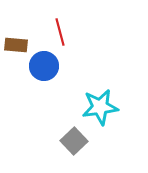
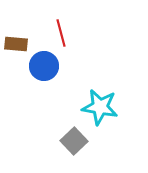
red line: moved 1 px right, 1 px down
brown rectangle: moved 1 px up
cyan star: rotated 18 degrees clockwise
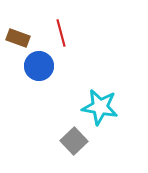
brown rectangle: moved 2 px right, 6 px up; rotated 15 degrees clockwise
blue circle: moved 5 px left
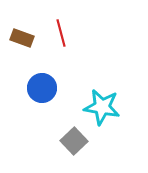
brown rectangle: moved 4 px right
blue circle: moved 3 px right, 22 px down
cyan star: moved 2 px right
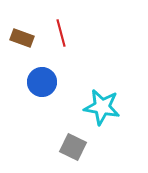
blue circle: moved 6 px up
gray square: moved 1 px left, 6 px down; rotated 20 degrees counterclockwise
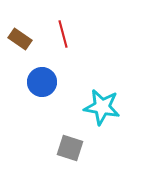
red line: moved 2 px right, 1 px down
brown rectangle: moved 2 px left, 1 px down; rotated 15 degrees clockwise
gray square: moved 3 px left, 1 px down; rotated 8 degrees counterclockwise
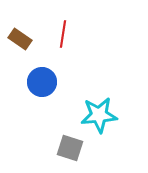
red line: rotated 24 degrees clockwise
cyan star: moved 3 px left, 8 px down; rotated 15 degrees counterclockwise
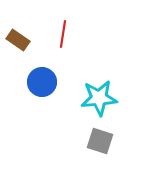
brown rectangle: moved 2 px left, 1 px down
cyan star: moved 17 px up
gray square: moved 30 px right, 7 px up
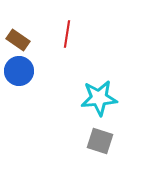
red line: moved 4 px right
blue circle: moved 23 px left, 11 px up
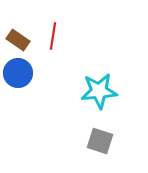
red line: moved 14 px left, 2 px down
blue circle: moved 1 px left, 2 px down
cyan star: moved 7 px up
